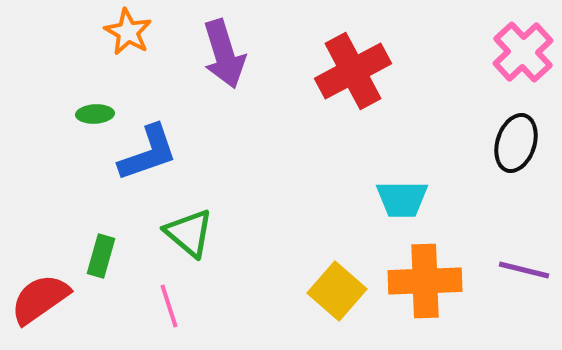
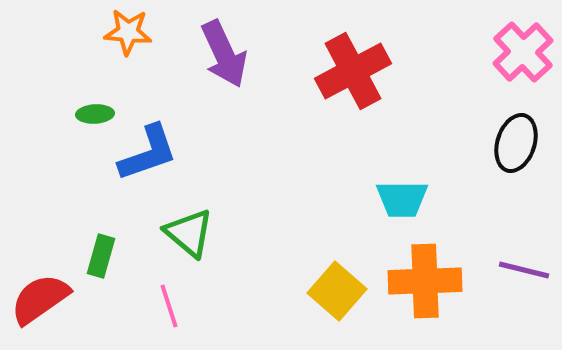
orange star: rotated 24 degrees counterclockwise
purple arrow: rotated 8 degrees counterclockwise
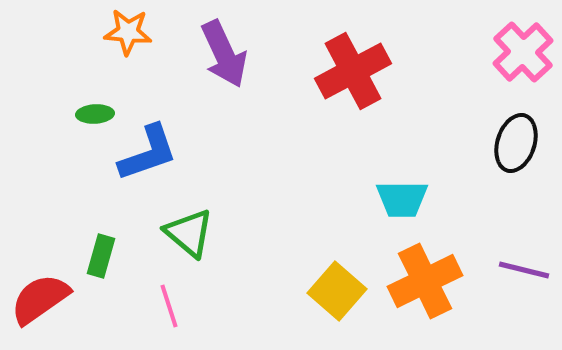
orange cross: rotated 24 degrees counterclockwise
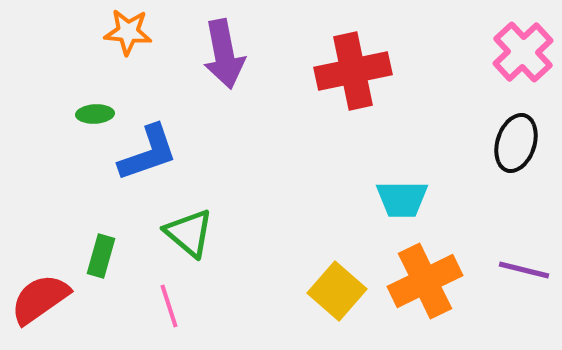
purple arrow: rotated 14 degrees clockwise
red cross: rotated 16 degrees clockwise
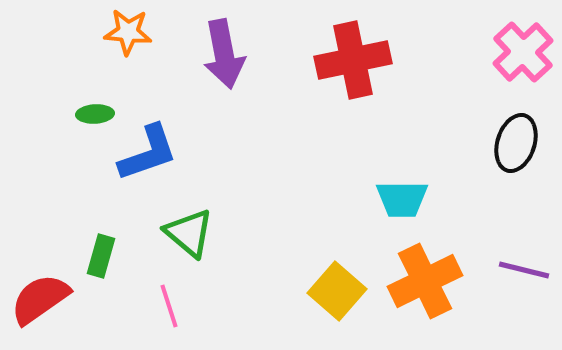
red cross: moved 11 px up
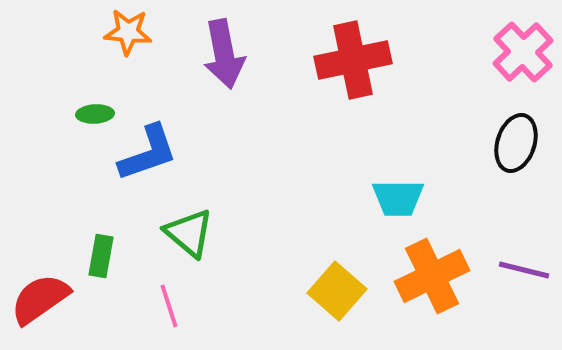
cyan trapezoid: moved 4 px left, 1 px up
green rectangle: rotated 6 degrees counterclockwise
orange cross: moved 7 px right, 5 px up
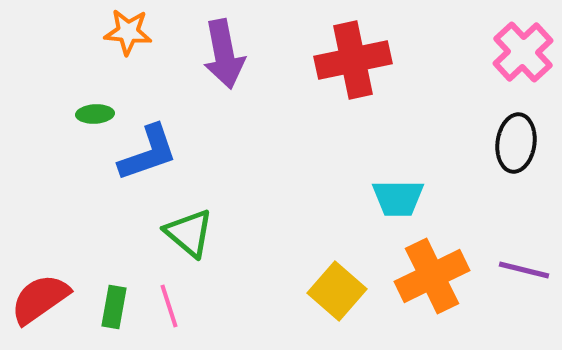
black ellipse: rotated 10 degrees counterclockwise
green rectangle: moved 13 px right, 51 px down
